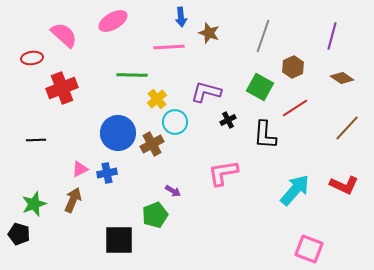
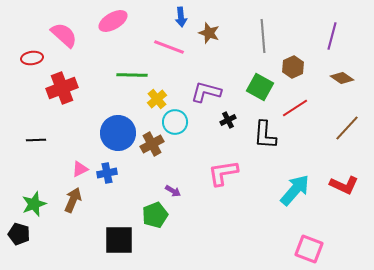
gray line: rotated 24 degrees counterclockwise
pink line: rotated 24 degrees clockwise
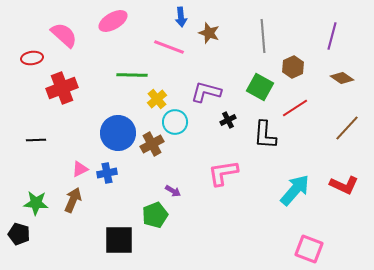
green star: moved 2 px right, 1 px up; rotated 25 degrees clockwise
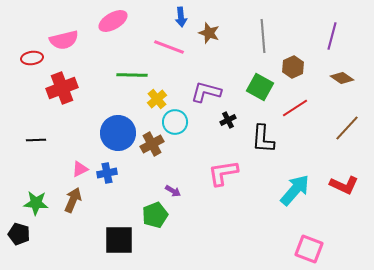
pink semicircle: moved 5 px down; rotated 124 degrees clockwise
black L-shape: moved 2 px left, 4 px down
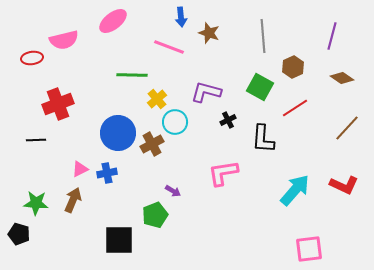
pink ellipse: rotated 8 degrees counterclockwise
red cross: moved 4 px left, 16 px down
pink square: rotated 28 degrees counterclockwise
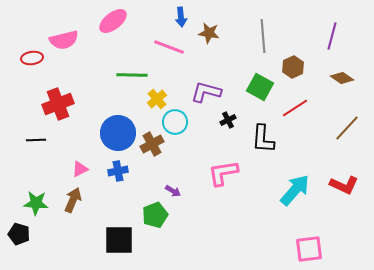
brown star: rotated 10 degrees counterclockwise
blue cross: moved 11 px right, 2 px up
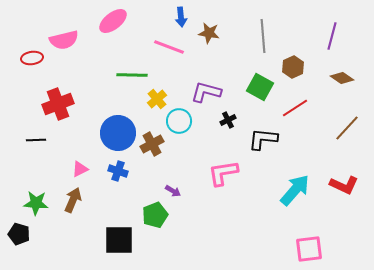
cyan circle: moved 4 px right, 1 px up
black L-shape: rotated 92 degrees clockwise
blue cross: rotated 30 degrees clockwise
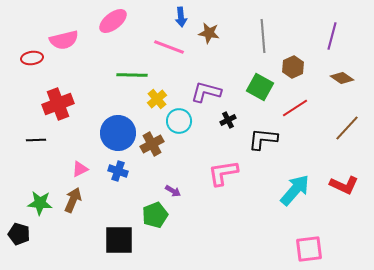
green star: moved 4 px right
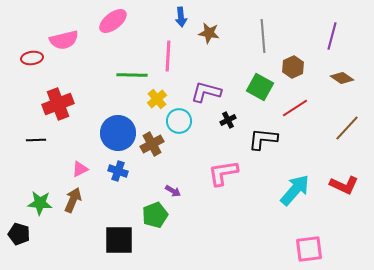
pink line: moved 1 px left, 9 px down; rotated 72 degrees clockwise
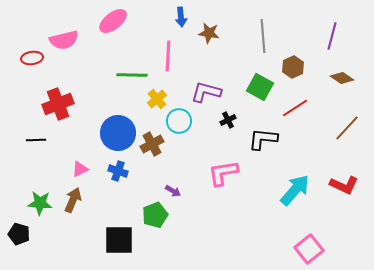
pink square: rotated 32 degrees counterclockwise
